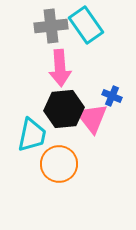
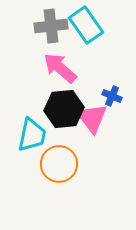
pink arrow: rotated 135 degrees clockwise
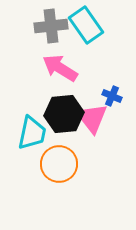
pink arrow: rotated 9 degrees counterclockwise
black hexagon: moved 5 px down
cyan trapezoid: moved 2 px up
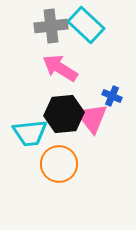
cyan rectangle: rotated 12 degrees counterclockwise
cyan trapezoid: moved 2 px left; rotated 72 degrees clockwise
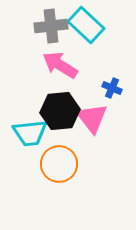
pink arrow: moved 3 px up
blue cross: moved 8 px up
black hexagon: moved 4 px left, 3 px up
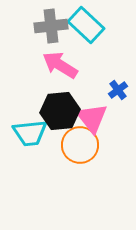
blue cross: moved 6 px right, 2 px down; rotated 30 degrees clockwise
orange circle: moved 21 px right, 19 px up
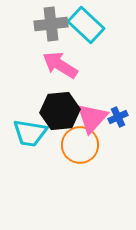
gray cross: moved 2 px up
blue cross: moved 27 px down; rotated 12 degrees clockwise
pink triangle: rotated 20 degrees clockwise
cyan trapezoid: rotated 15 degrees clockwise
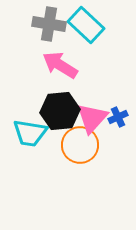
gray cross: moved 2 px left; rotated 16 degrees clockwise
